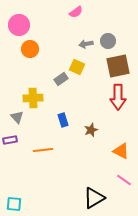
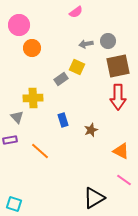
orange circle: moved 2 px right, 1 px up
orange line: moved 3 px left, 1 px down; rotated 48 degrees clockwise
cyan square: rotated 14 degrees clockwise
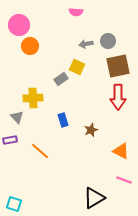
pink semicircle: rotated 40 degrees clockwise
orange circle: moved 2 px left, 2 px up
pink line: rotated 14 degrees counterclockwise
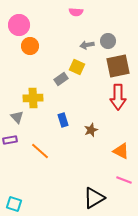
gray arrow: moved 1 px right, 1 px down
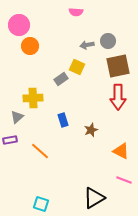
gray triangle: rotated 32 degrees clockwise
cyan square: moved 27 px right
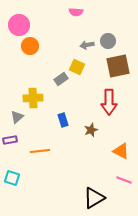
red arrow: moved 9 px left, 5 px down
orange line: rotated 48 degrees counterclockwise
cyan square: moved 29 px left, 26 px up
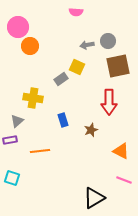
pink circle: moved 1 px left, 2 px down
yellow cross: rotated 12 degrees clockwise
gray triangle: moved 4 px down
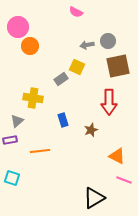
pink semicircle: rotated 24 degrees clockwise
orange triangle: moved 4 px left, 5 px down
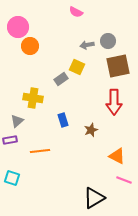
red arrow: moved 5 px right
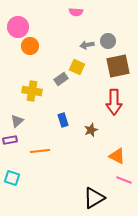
pink semicircle: rotated 24 degrees counterclockwise
yellow cross: moved 1 px left, 7 px up
